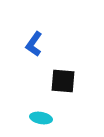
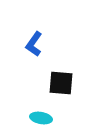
black square: moved 2 px left, 2 px down
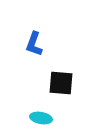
blue L-shape: rotated 15 degrees counterclockwise
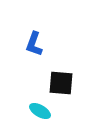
cyan ellipse: moved 1 px left, 7 px up; rotated 20 degrees clockwise
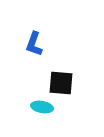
cyan ellipse: moved 2 px right, 4 px up; rotated 20 degrees counterclockwise
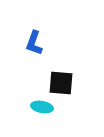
blue L-shape: moved 1 px up
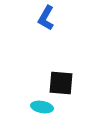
blue L-shape: moved 12 px right, 25 px up; rotated 10 degrees clockwise
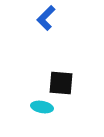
blue L-shape: rotated 15 degrees clockwise
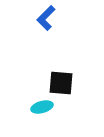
cyan ellipse: rotated 25 degrees counterclockwise
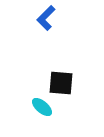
cyan ellipse: rotated 55 degrees clockwise
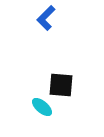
black square: moved 2 px down
